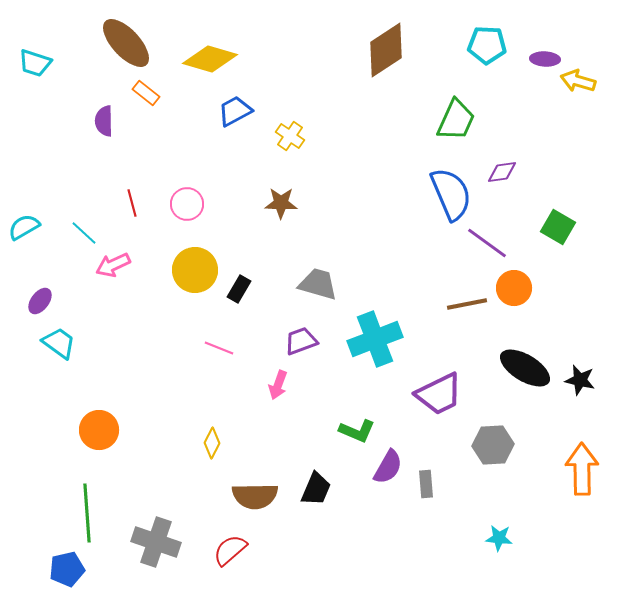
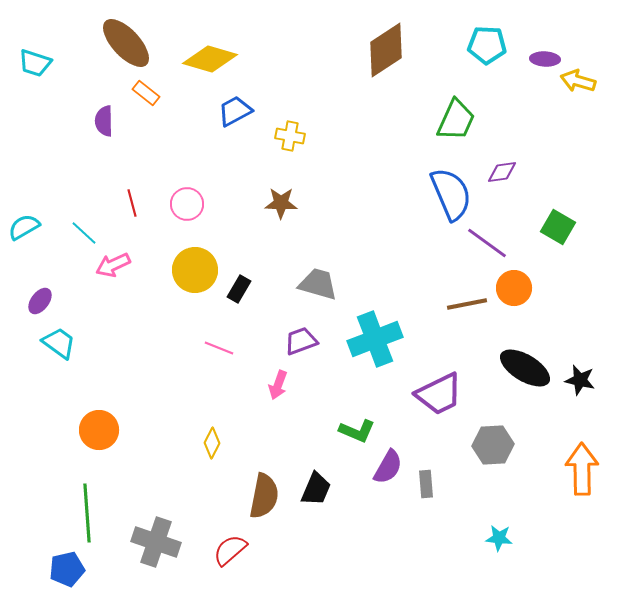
yellow cross at (290, 136): rotated 24 degrees counterclockwise
brown semicircle at (255, 496): moved 9 px right; rotated 78 degrees counterclockwise
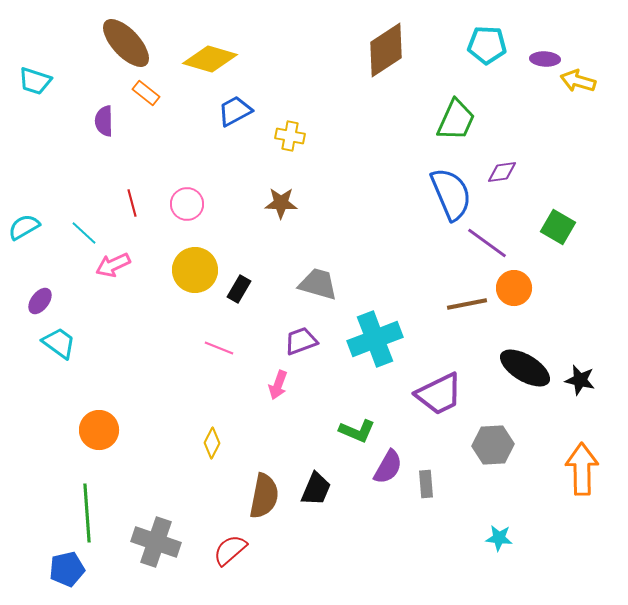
cyan trapezoid at (35, 63): moved 18 px down
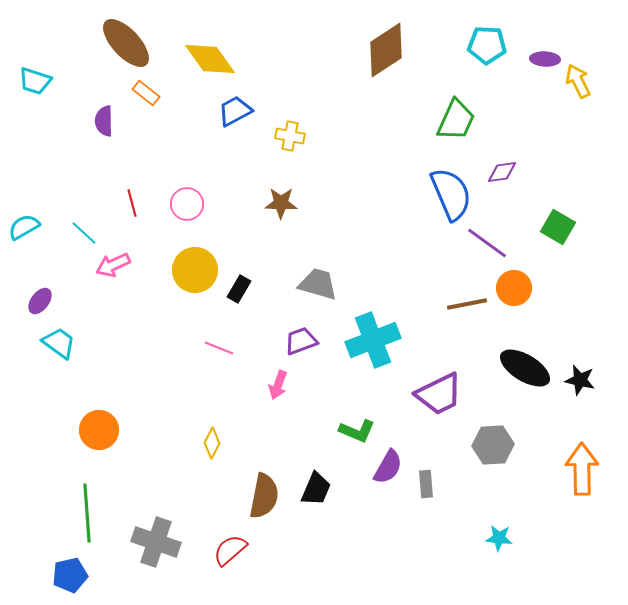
yellow diamond at (210, 59): rotated 38 degrees clockwise
yellow arrow at (578, 81): rotated 48 degrees clockwise
cyan cross at (375, 339): moved 2 px left, 1 px down
blue pentagon at (67, 569): moved 3 px right, 6 px down
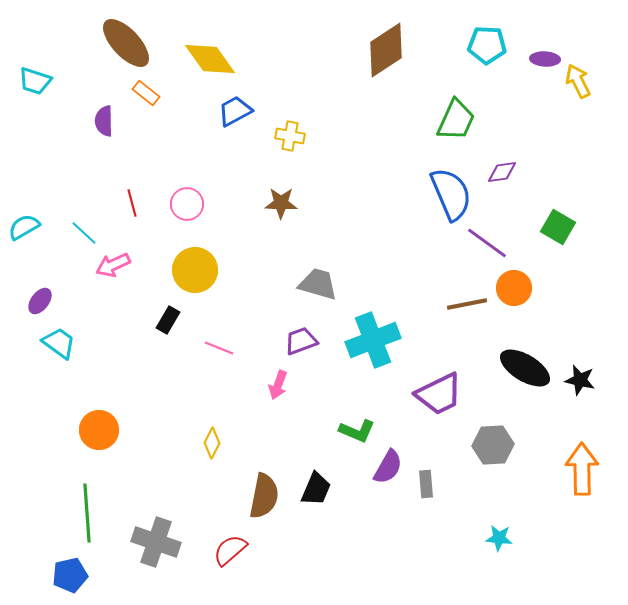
black rectangle at (239, 289): moved 71 px left, 31 px down
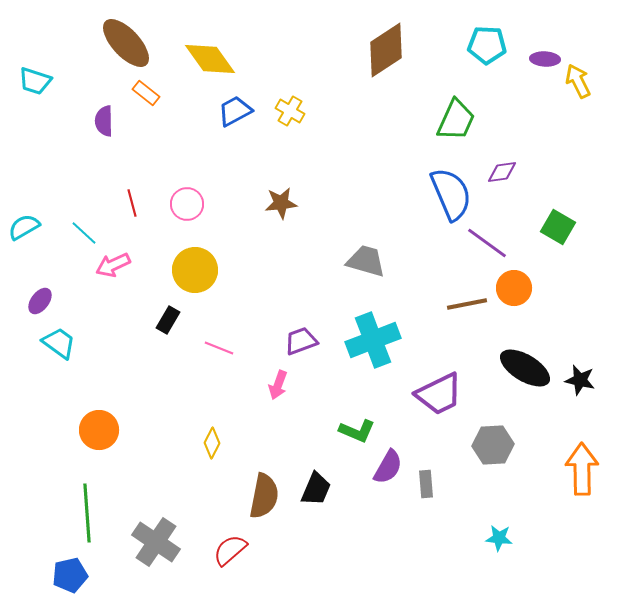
yellow cross at (290, 136): moved 25 px up; rotated 20 degrees clockwise
brown star at (281, 203): rotated 8 degrees counterclockwise
gray trapezoid at (318, 284): moved 48 px right, 23 px up
gray cross at (156, 542): rotated 15 degrees clockwise
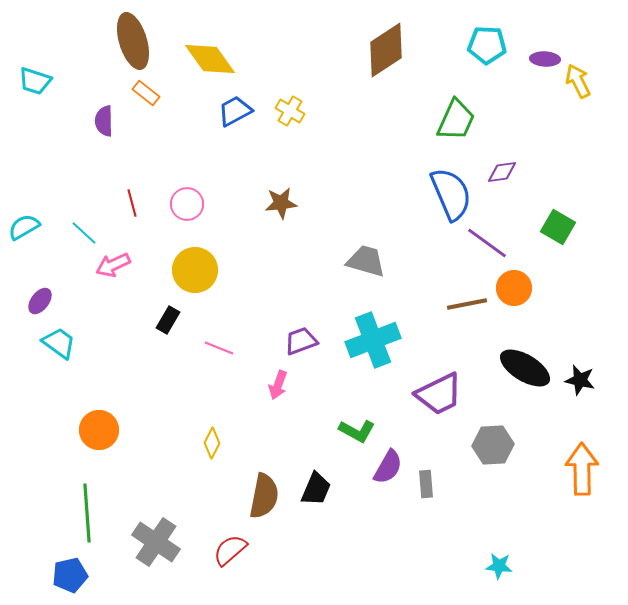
brown ellipse at (126, 43): moved 7 px right, 2 px up; rotated 26 degrees clockwise
green L-shape at (357, 431): rotated 6 degrees clockwise
cyan star at (499, 538): moved 28 px down
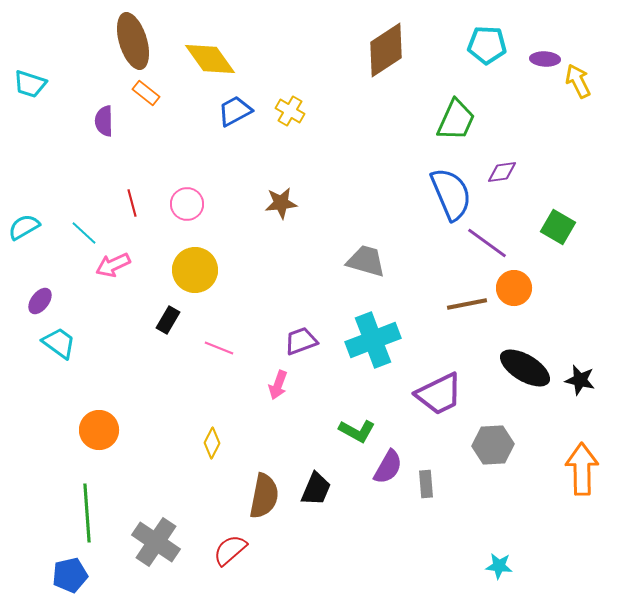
cyan trapezoid at (35, 81): moved 5 px left, 3 px down
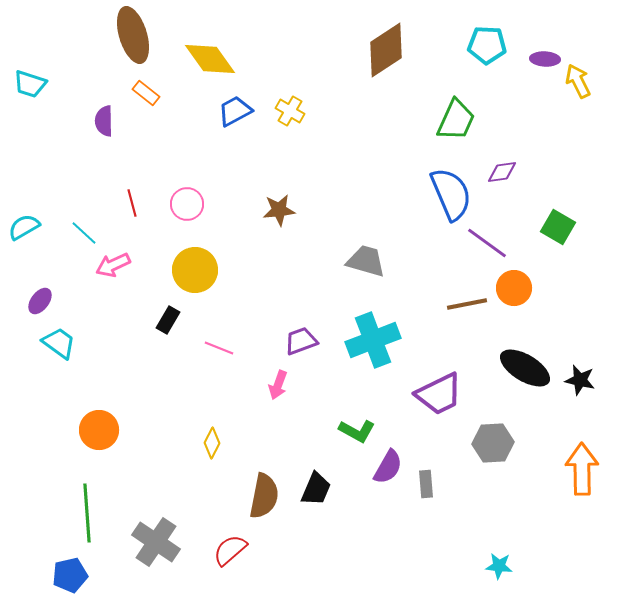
brown ellipse at (133, 41): moved 6 px up
brown star at (281, 203): moved 2 px left, 7 px down
gray hexagon at (493, 445): moved 2 px up
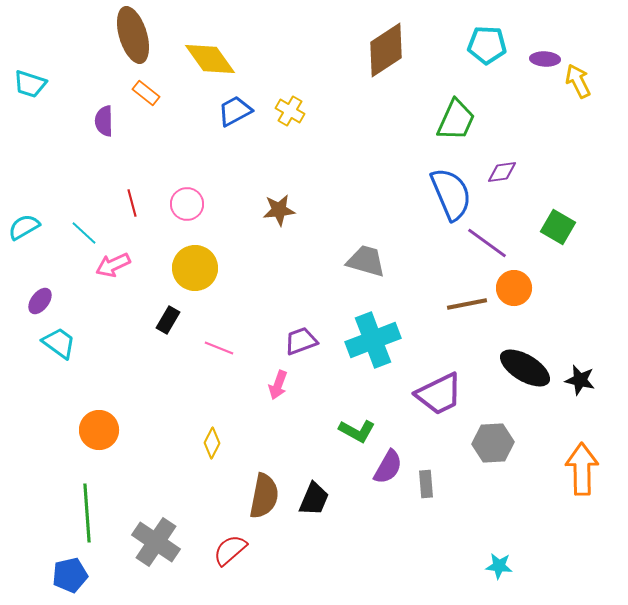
yellow circle at (195, 270): moved 2 px up
black trapezoid at (316, 489): moved 2 px left, 10 px down
